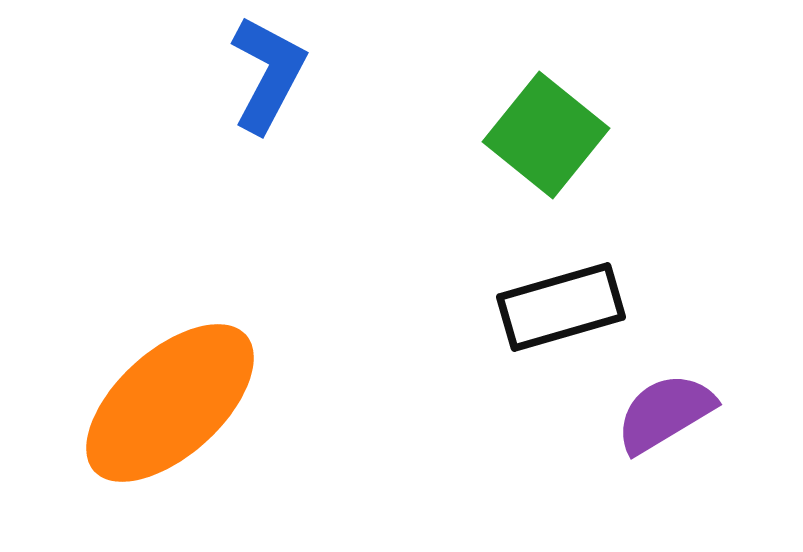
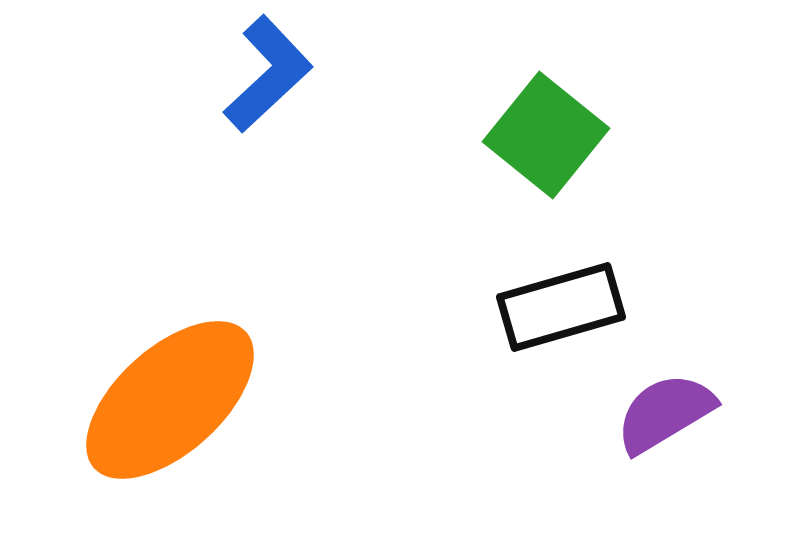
blue L-shape: rotated 19 degrees clockwise
orange ellipse: moved 3 px up
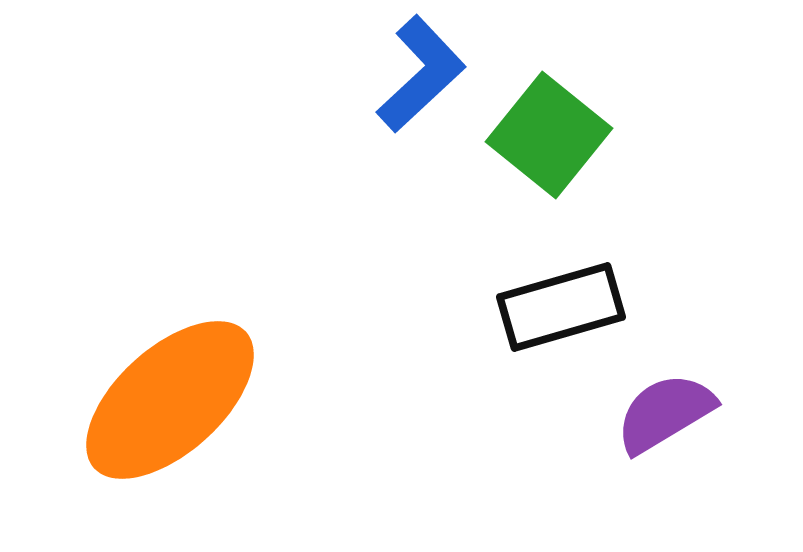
blue L-shape: moved 153 px right
green square: moved 3 px right
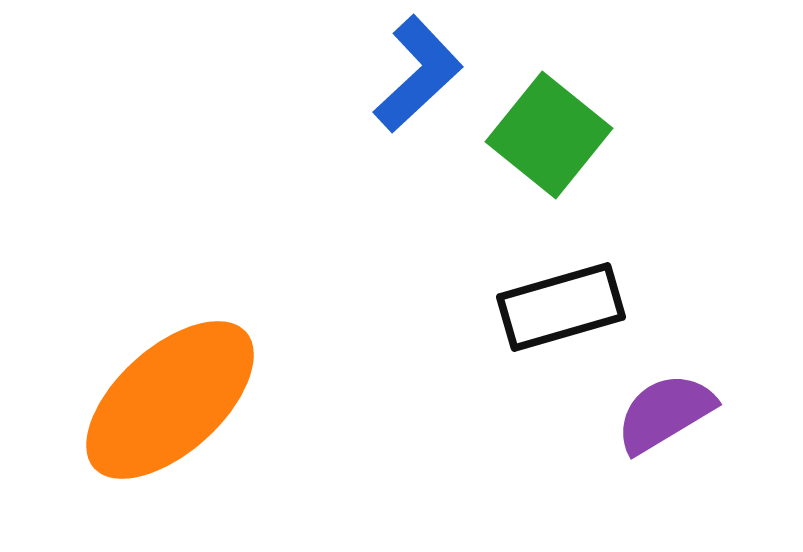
blue L-shape: moved 3 px left
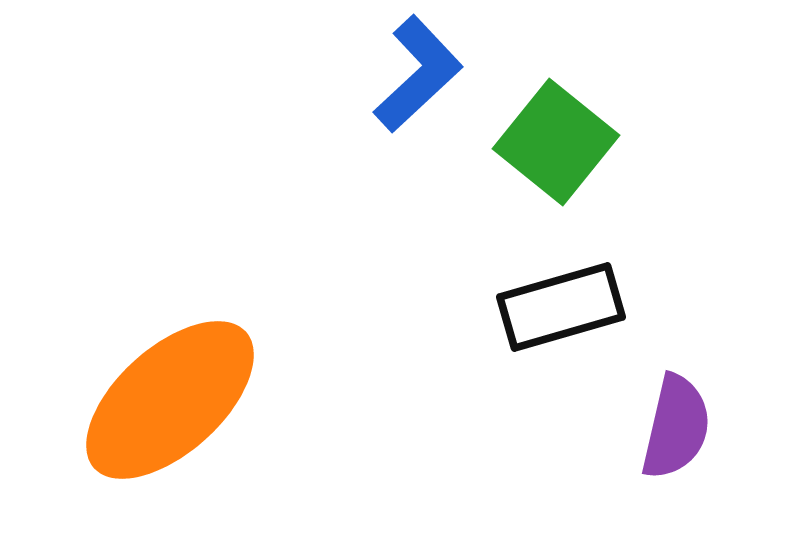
green square: moved 7 px right, 7 px down
purple semicircle: moved 11 px right, 14 px down; rotated 134 degrees clockwise
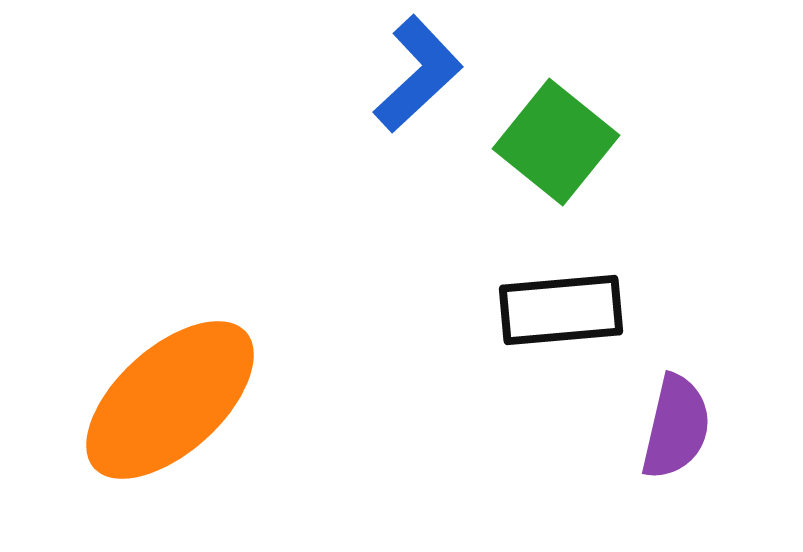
black rectangle: moved 3 px down; rotated 11 degrees clockwise
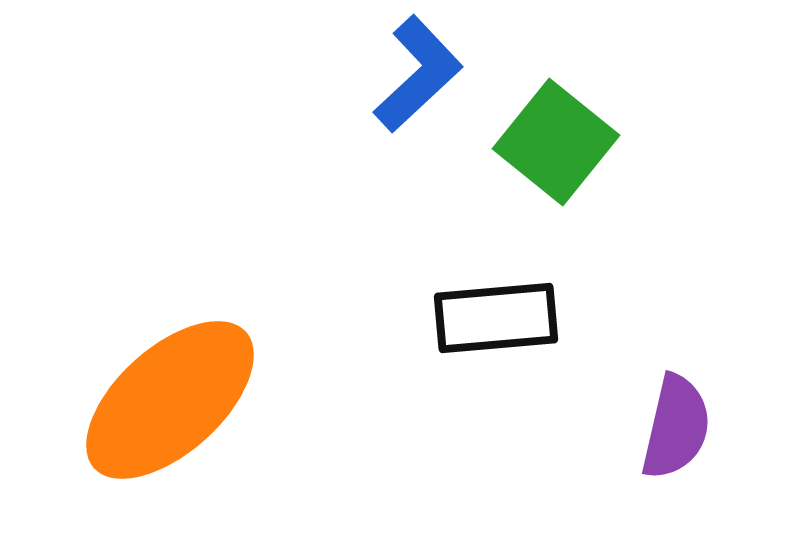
black rectangle: moved 65 px left, 8 px down
